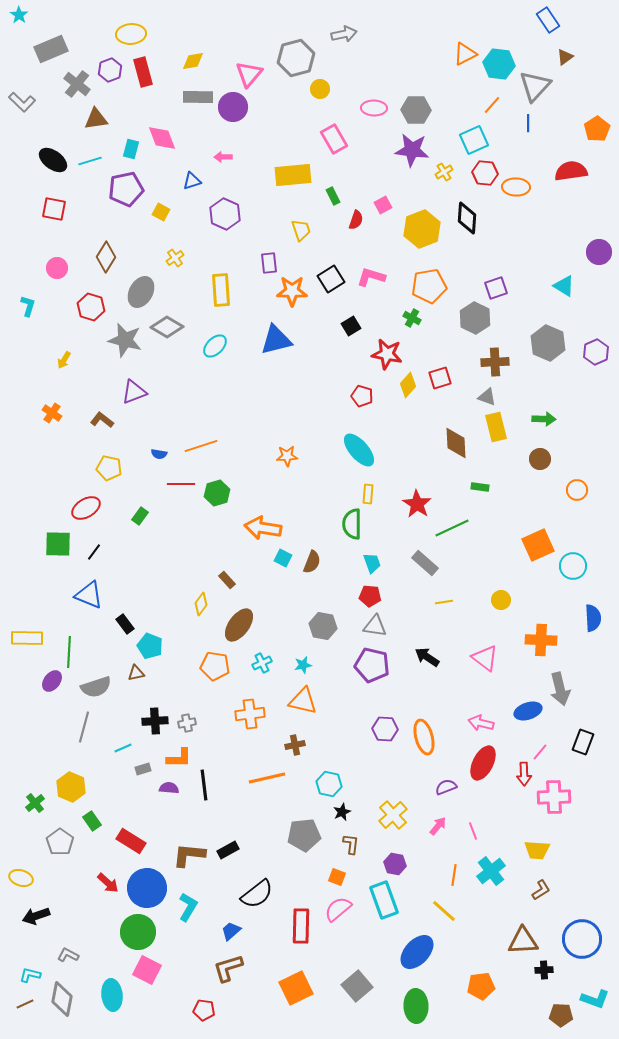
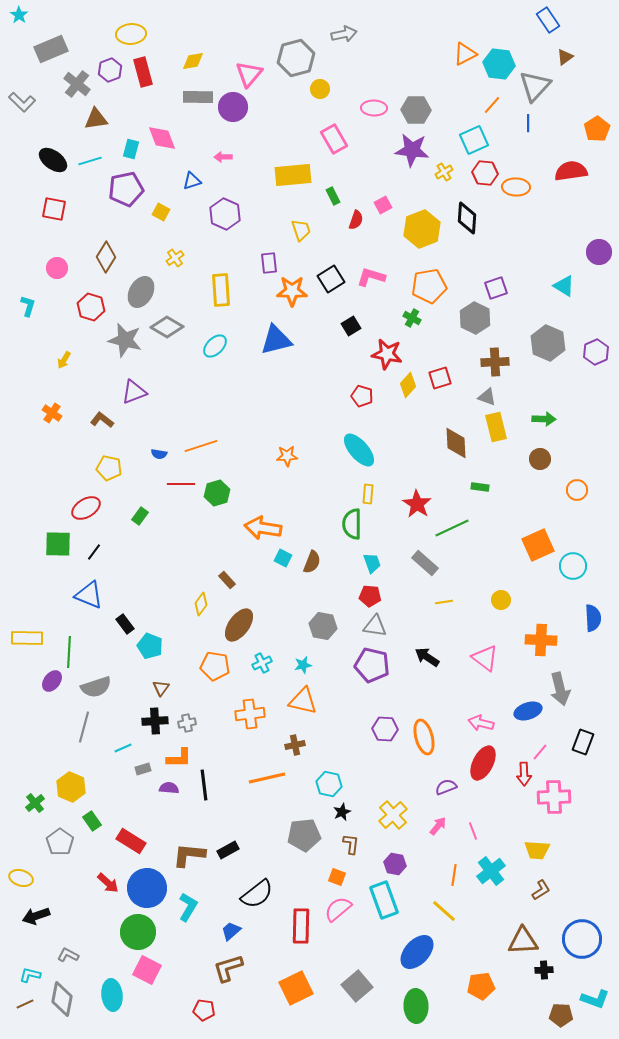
brown triangle at (136, 673): moved 25 px right, 15 px down; rotated 42 degrees counterclockwise
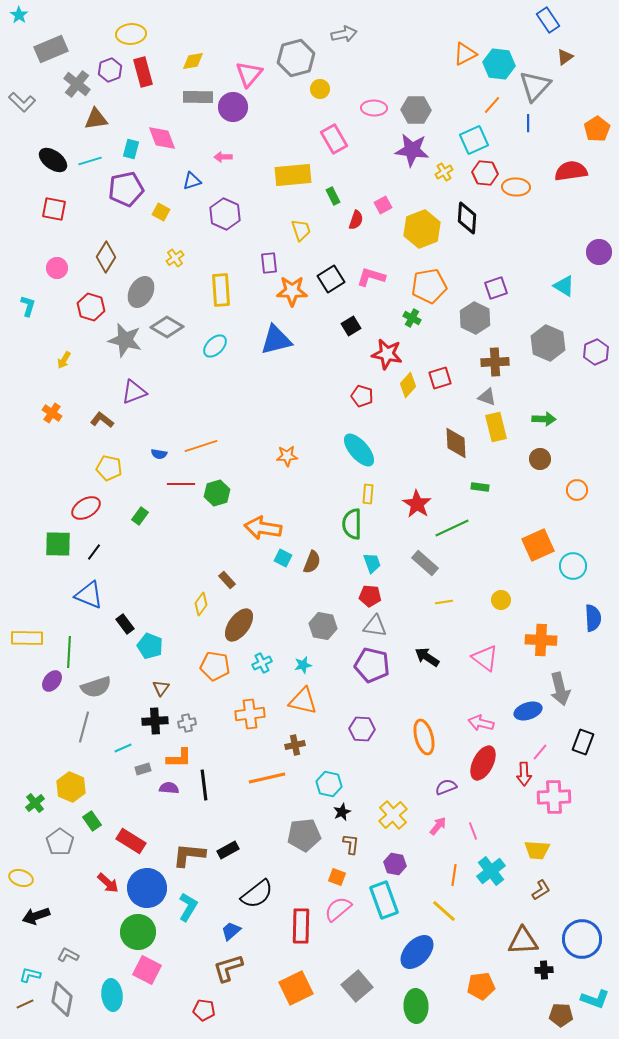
purple hexagon at (385, 729): moved 23 px left
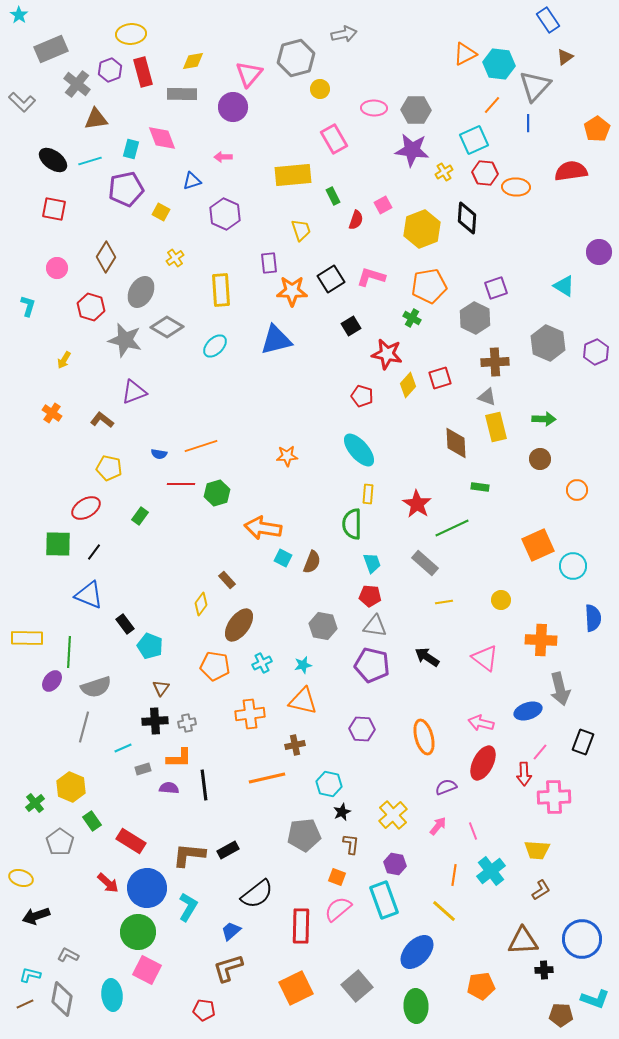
gray rectangle at (198, 97): moved 16 px left, 3 px up
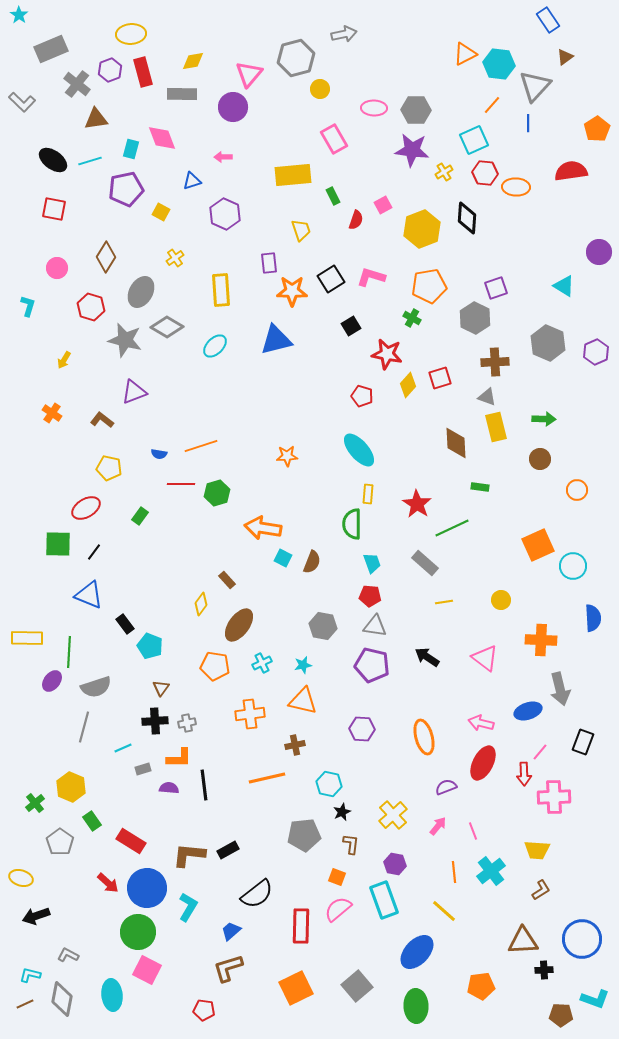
orange line at (454, 875): moved 3 px up; rotated 15 degrees counterclockwise
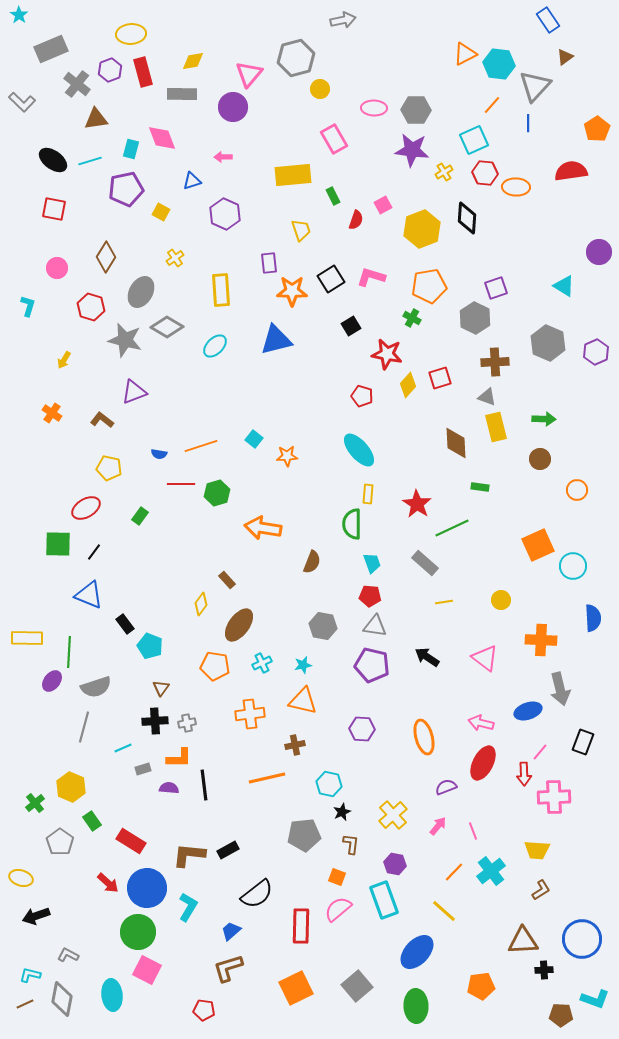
gray arrow at (344, 34): moved 1 px left, 14 px up
cyan square at (283, 558): moved 29 px left, 119 px up; rotated 12 degrees clockwise
orange line at (454, 872): rotated 50 degrees clockwise
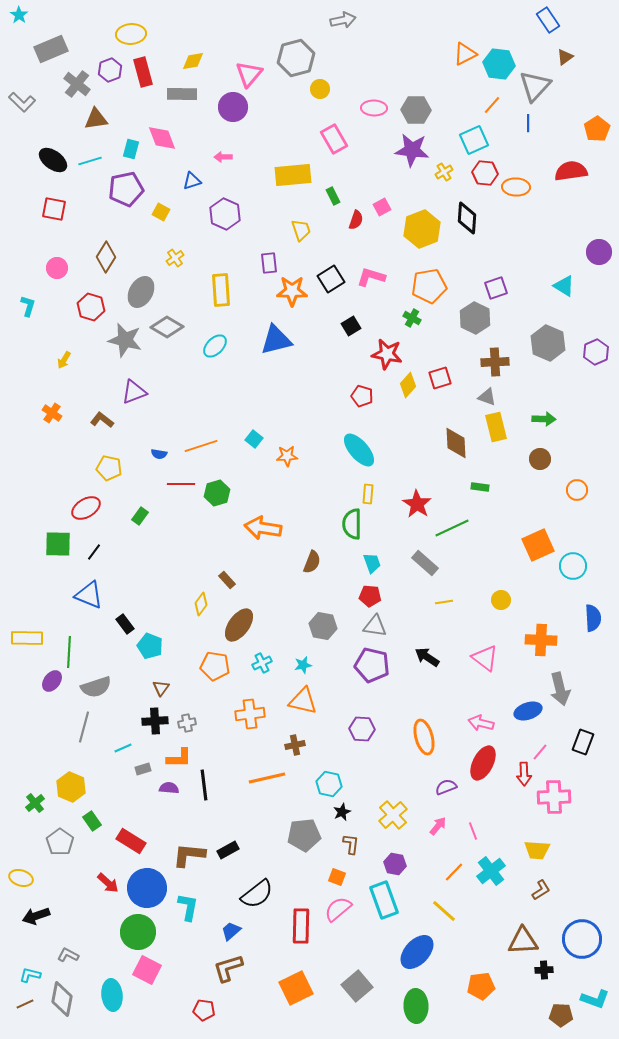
pink square at (383, 205): moved 1 px left, 2 px down
cyan L-shape at (188, 907): rotated 20 degrees counterclockwise
